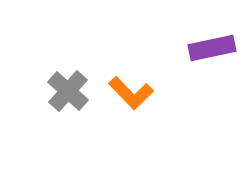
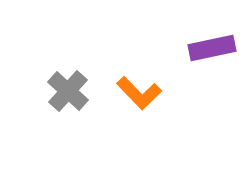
orange L-shape: moved 8 px right
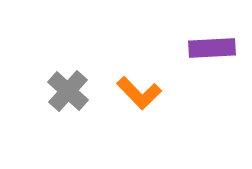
purple rectangle: rotated 9 degrees clockwise
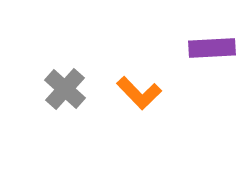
gray cross: moved 3 px left, 2 px up
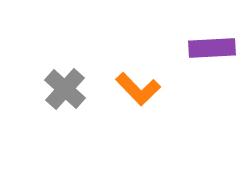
orange L-shape: moved 1 px left, 4 px up
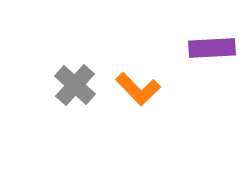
gray cross: moved 10 px right, 4 px up
